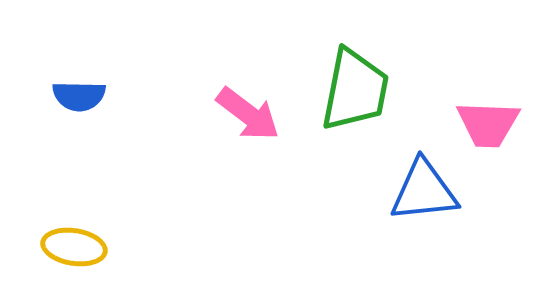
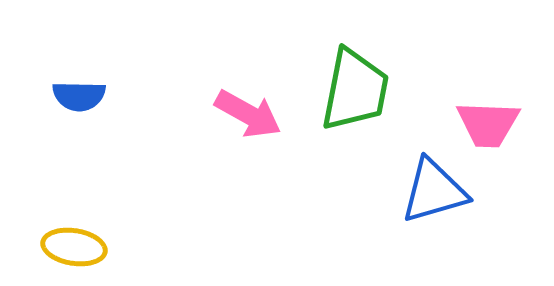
pink arrow: rotated 8 degrees counterclockwise
blue triangle: moved 10 px right; rotated 10 degrees counterclockwise
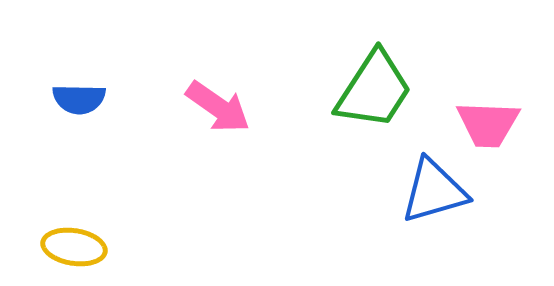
green trapezoid: moved 19 px right; rotated 22 degrees clockwise
blue semicircle: moved 3 px down
pink arrow: moved 30 px left, 7 px up; rotated 6 degrees clockwise
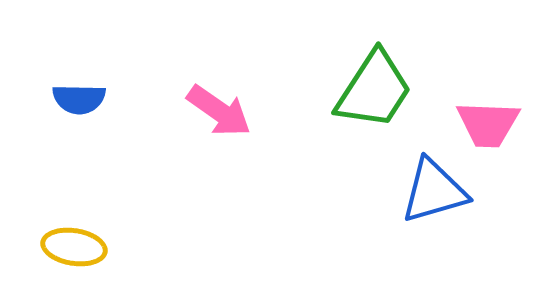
pink arrow: moved 1 px right, 4 px down
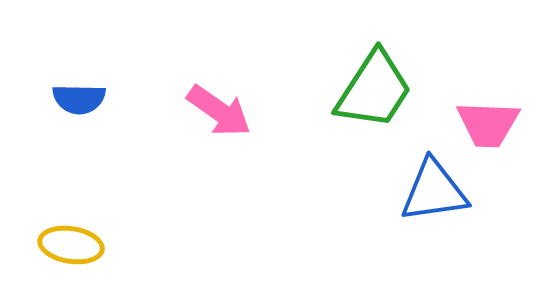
blue triangle: rotated 8 degrees clockwise
yellow ellipse: moved 3 px left, 2 px up
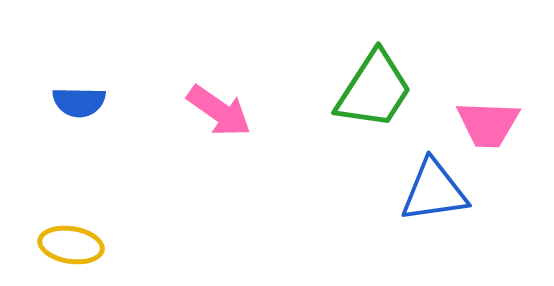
blue semicircle: moved 3 px down
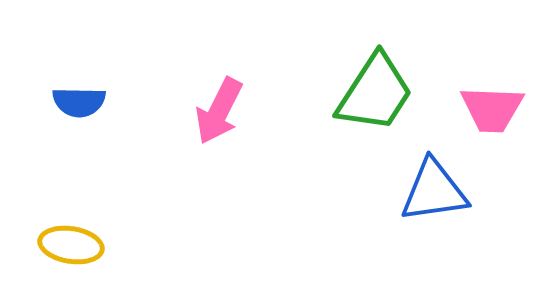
green trapezoid: moved 1 px right, 3 px down
pink arrow: rotated 82 degrees clockwise
pink trapezoid: moved 4 px right, 15 px up
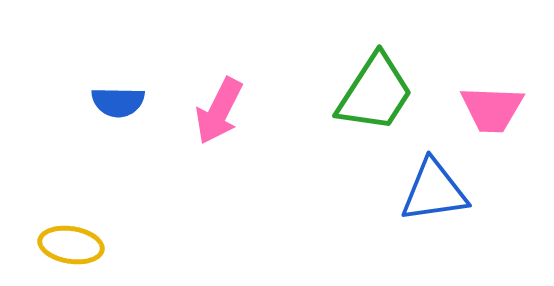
blue semicircle: moved 39 px right
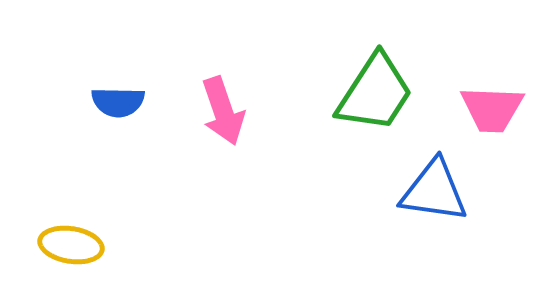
pink arrow: moved 4 px right; rotated 46 degrees counterclockwise
blue triangle: rotated 16 degrees clockwise
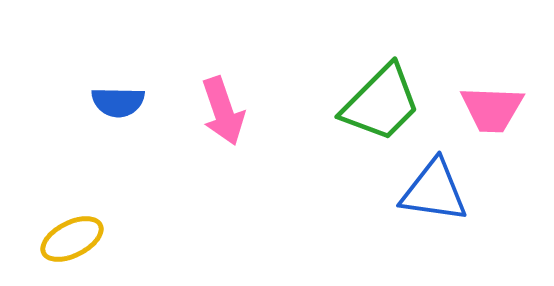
green trapezoid: moved 6 px right, 10 px down; rotated 12 degrees clockwise
yellow ellipse: moved 1 px right, 6 px up; rotated 36 degrees counterclockwise
